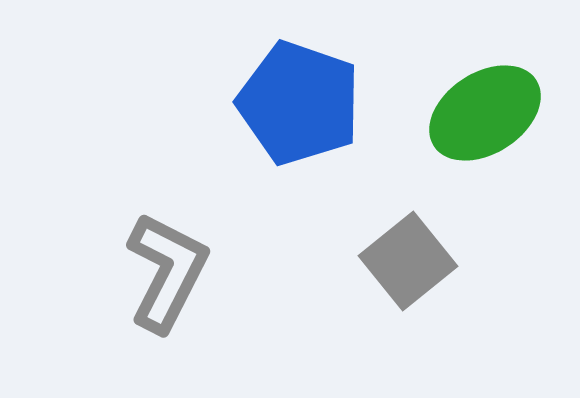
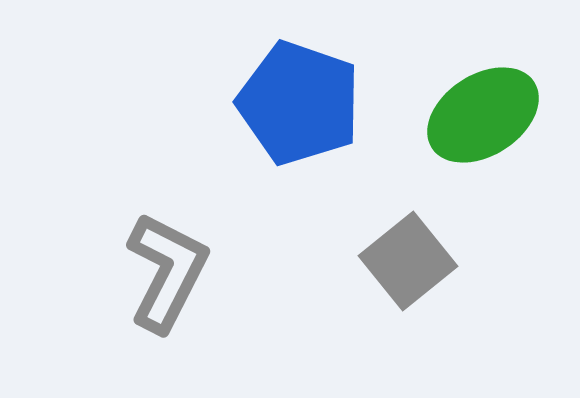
green ellipse: moved 2 px left, 2 px down
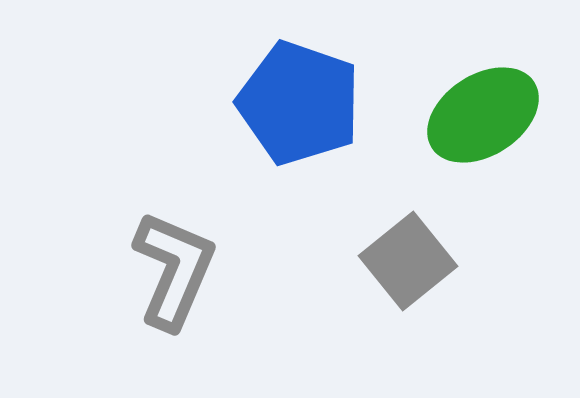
gray L-shape: moved 7 px right, 2 px up; rotated 4 degrees counterclockwise
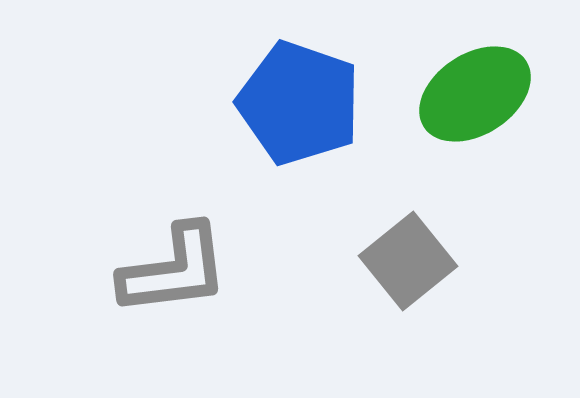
green ellipse: moved 8 px left, 21 px up
gray L-shape: rotated 60 degrees clockwise
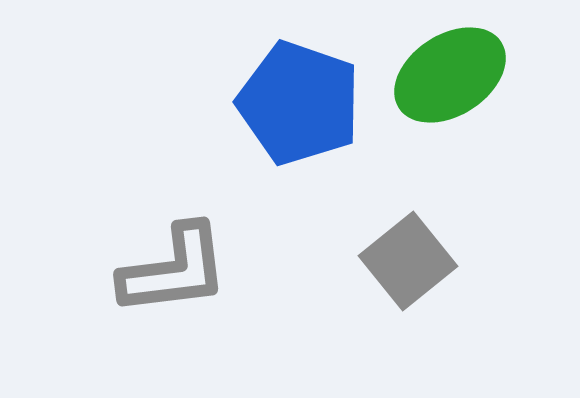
green ellipse: moved 25 px left, 19 px up
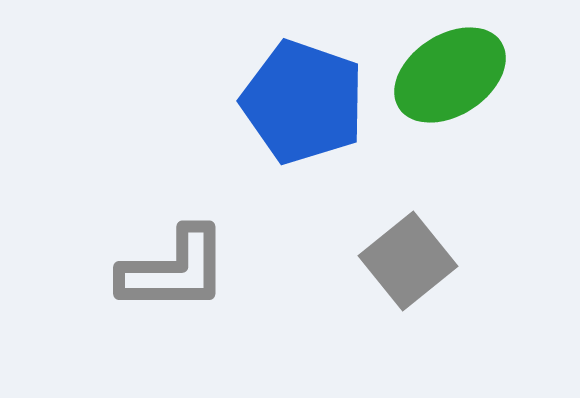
blue pentagon: moved 4 px right, 1 px up
gray L-shape: rotated 7 degrees clockwise
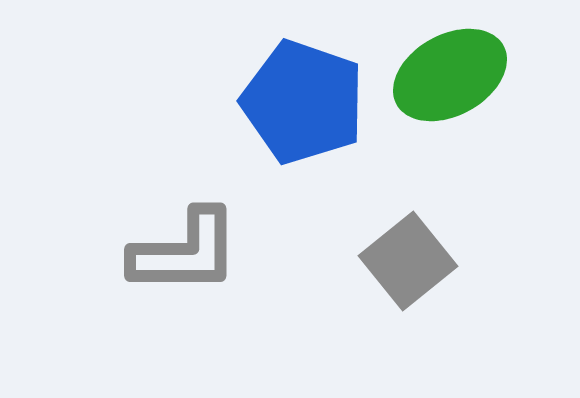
green ellipse: rotated 4 degrees clockwise
gray L-shape: moved 11 px right, 18 px up
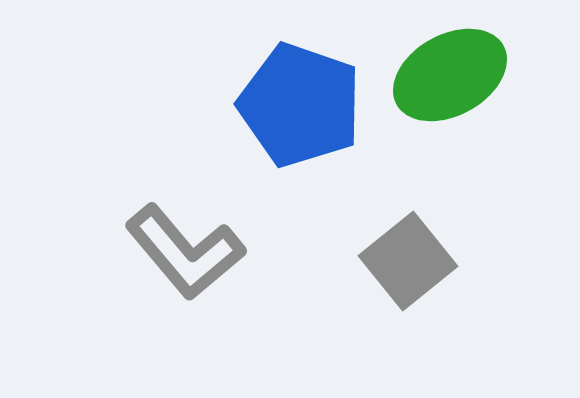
blue pentagon: moved 3 px left, 3 px down
gray L-shape: rotated 50 degrees clockwise
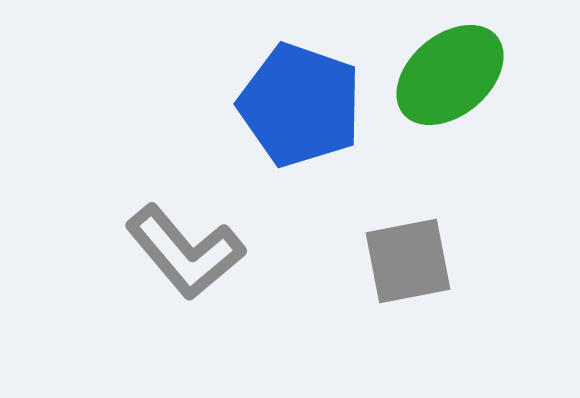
green ellipse: rotated 11 degrees counterclockwise
gray square: rotated 28 degrees clockwise
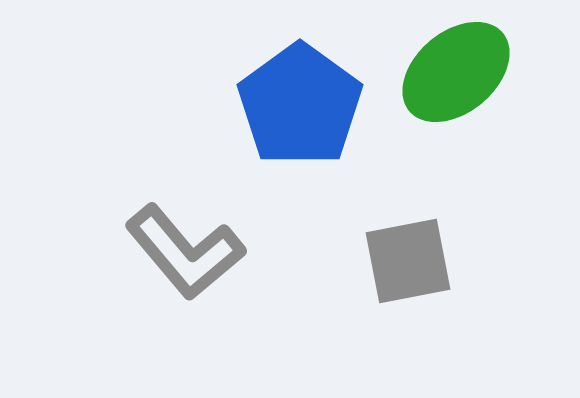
green ellipse: moved 6 px right, 3 px up
blue pentagon: rotated 17 degrees clockwise
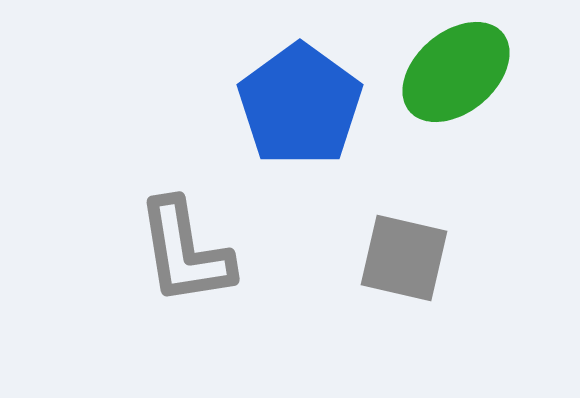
gray L-shape: rotated 31 degrees clockwise
gray square: moved 4 px left, 3 px up; rotated 24 degrees clockwise
